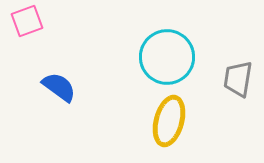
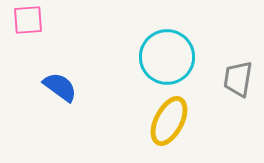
pink square: moved 1 px right, 1 px up; rotated 16 degrees clockwise
blue semicircle: moved 1 px right
yellow ellipse: rotated 12 degrees clockwise
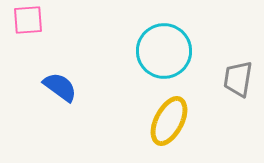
cyan circle: moved 3 px left, 6 px up
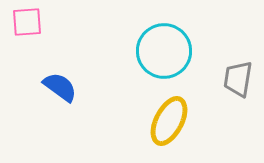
pink square: moved 1 px left, 2 px down
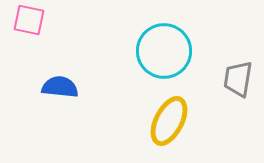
pink square: moved 2 px right, 2 px up; rotated 16 degrees clockwise
blue semicircle: rotated 30 degrees counterclockwise
